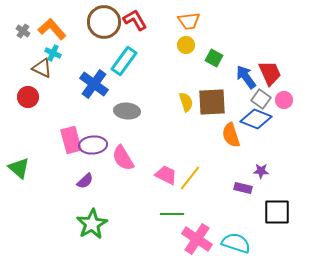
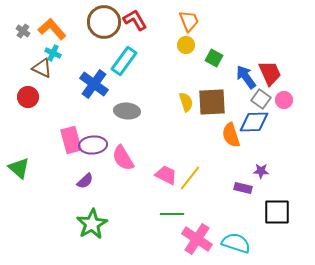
orange trapezoid: rotated 105 degrees counterclockwise
blue diamond: moved 2 px left, 3 px down; rotated 24 degrees counterclockwise
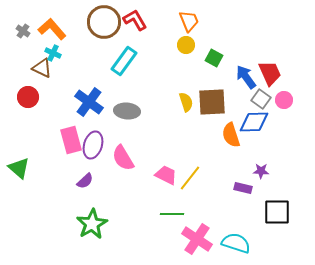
blue cross: moved 5 px left, 18 px down
purple ellipse: rotated 68 degrees counterclockwise
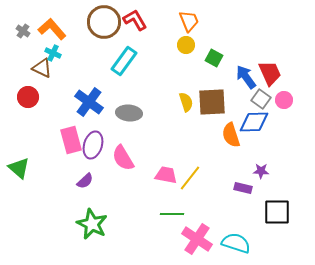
gray ellipse: moved 2 px right, 2 px down
pink trapezoid: rotated 15 degrees counterclockwise
green star: rotated 16 degrees counterclockwise
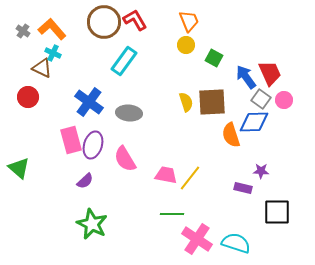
pink semicircle: moved 2 px right, 1 px down
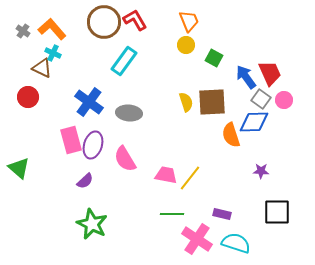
purple rectangle: moved 21 px left, 26 px down
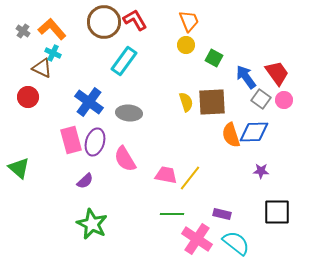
red trapezoid: moved 7 px right; rotated 12 degrees counterclockwise
blue diamond: moved 10 px down
purple ellipse: moved 2 px right, 3 px up
cyan semicircle: rotated 20 degrees clockwise
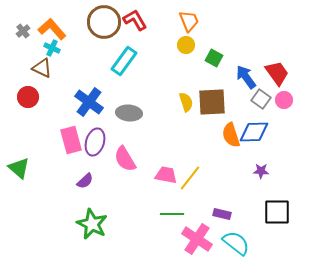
gray cross: rotated 16 degrees clockwise
cyan cross: moved 1 px left, 5 px up
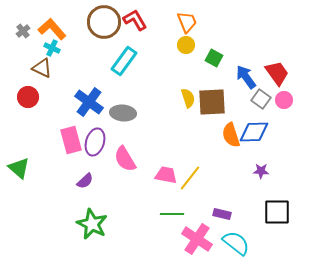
orange trapezoid: moved 2 px left, 1 px down
yellow semicircle: moved 2 px right, 4 px up
gray ellipse: moved 6 px left
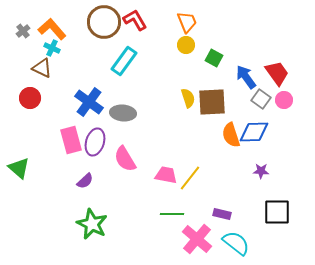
red circle: moved 2 px right, 1 px down
pink cross: rotated 8 degrees clockwise
